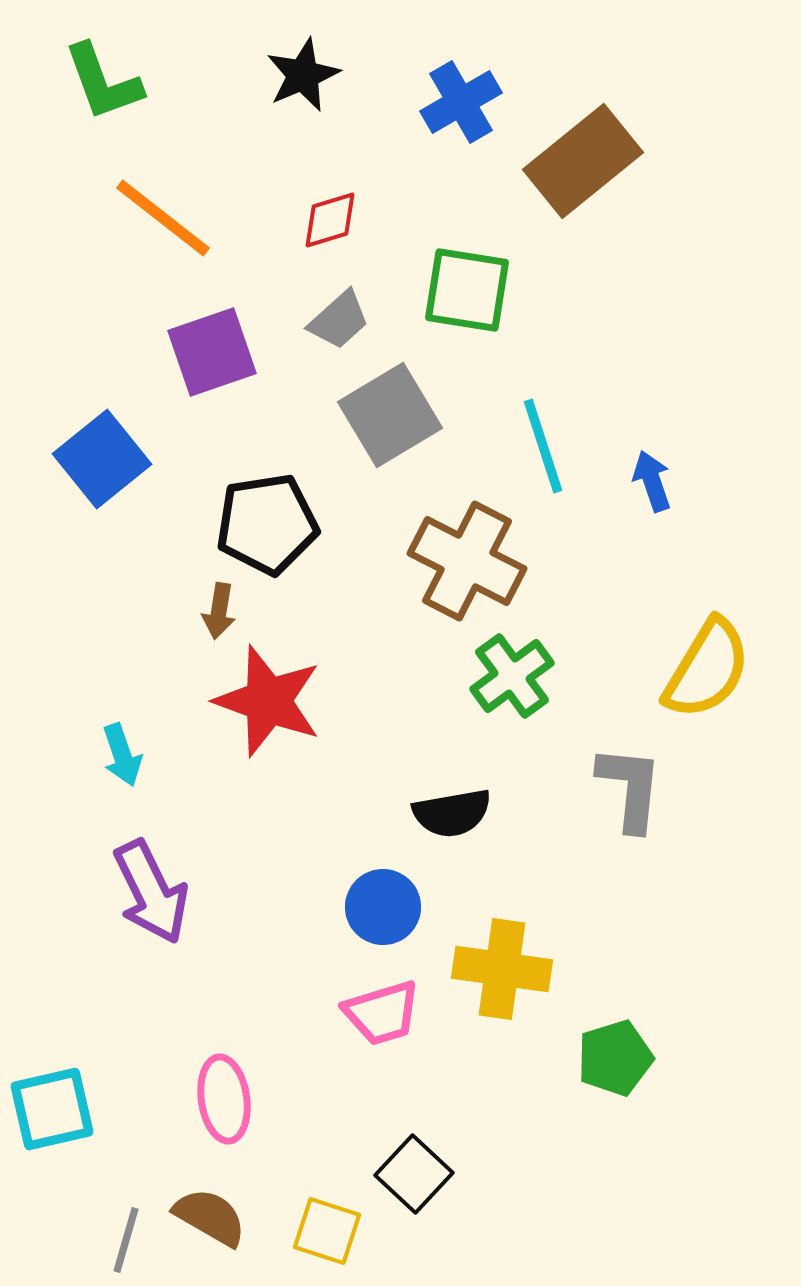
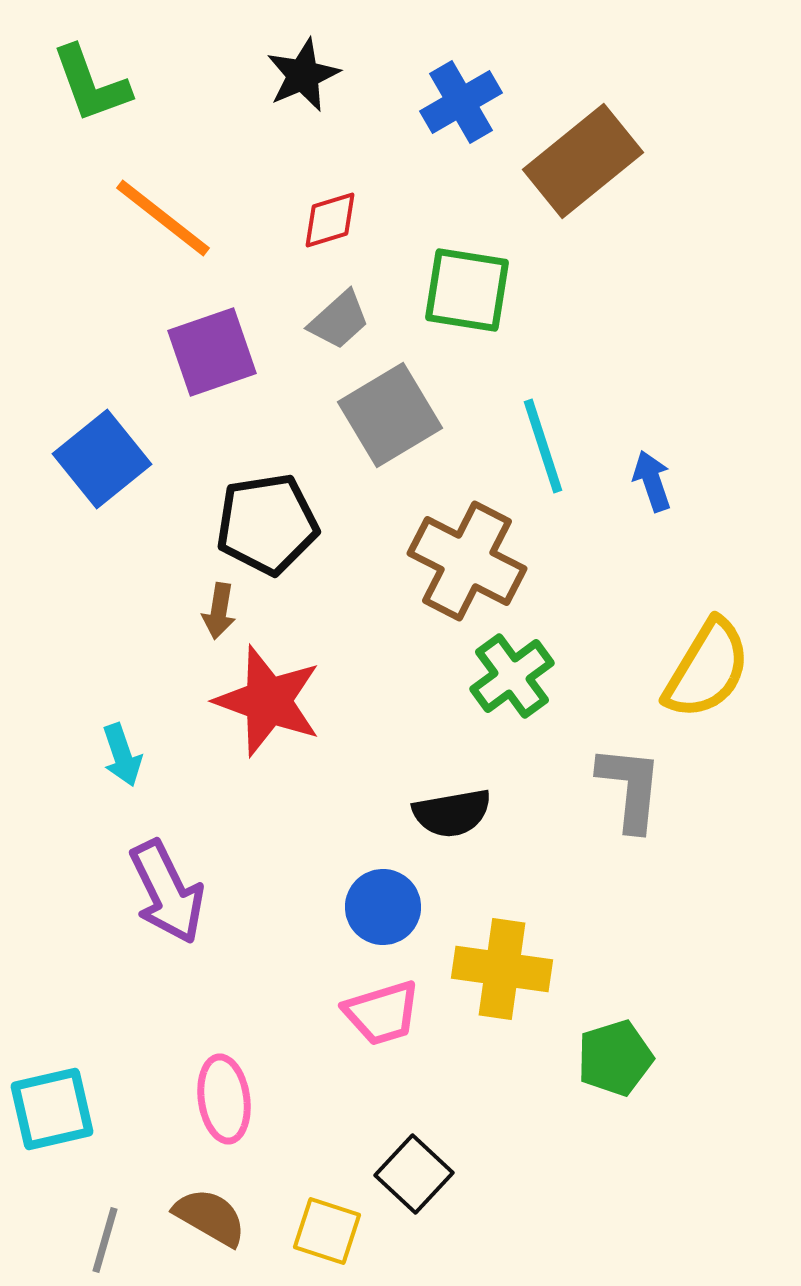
green L-shape: moved 12 px left, 2 px down
purple arrow: moved 16 px right
gray line: moved 21 px left
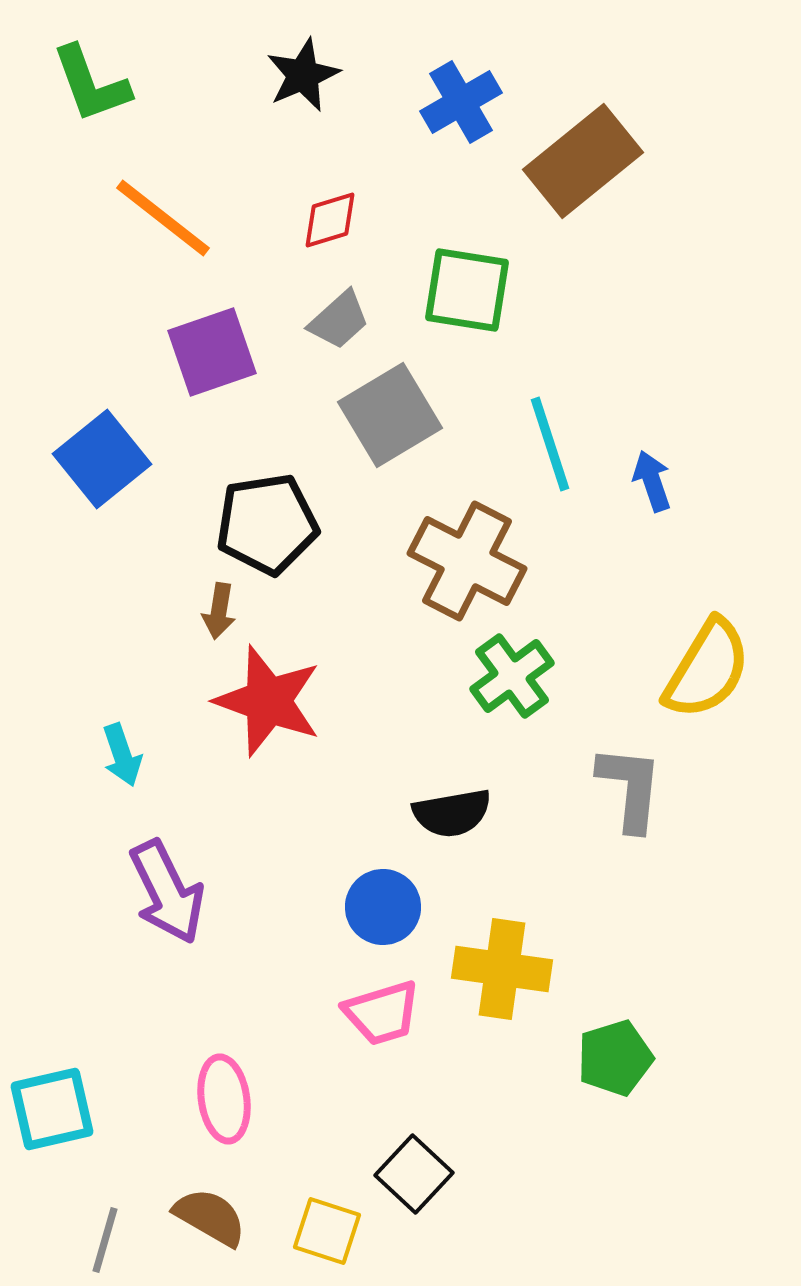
cyan line: moved 7 px right, 2 px up
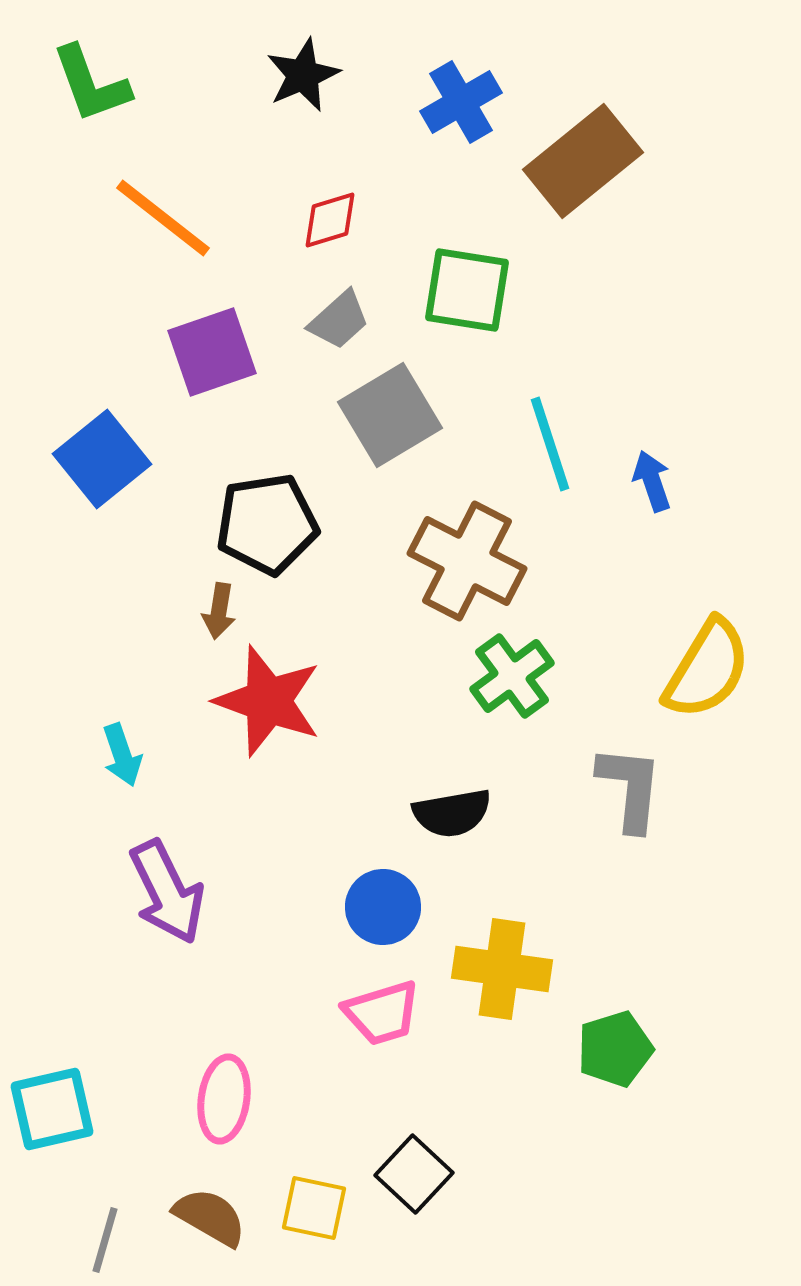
green pentagon: moved 9 px up
pink ellipse: rotated 16 degrees clockwise
yellow square: moved 13 px left, 23 px up; rotated 6 degrees counterclockwise
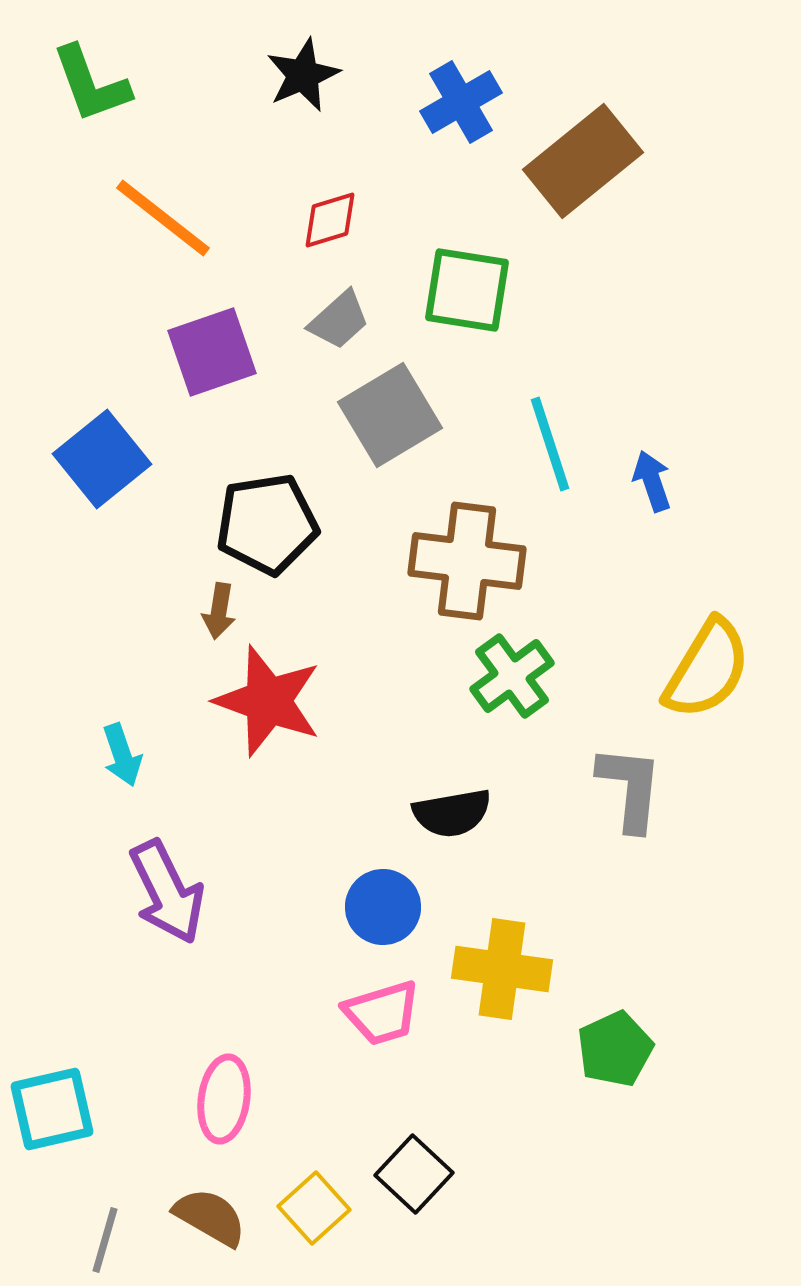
brown cross: rotated 20 degrees counterclockwise
green pentagon: rotated 8 degrees counterclockwise
yellow square: rotated 36 degrees clockwise
